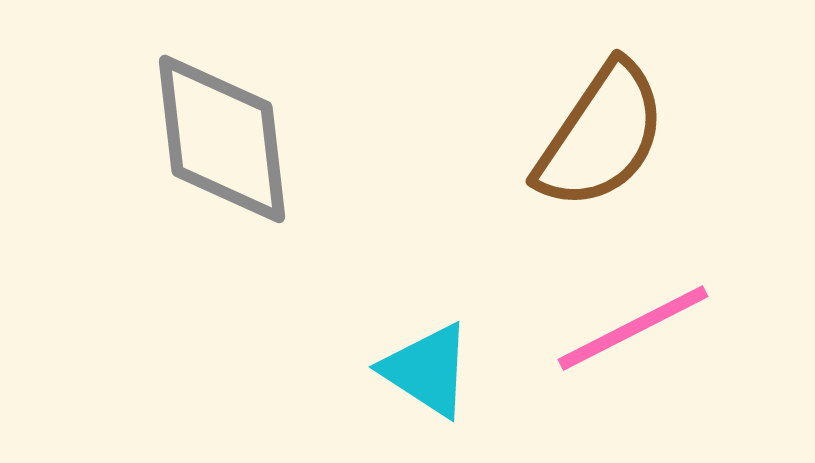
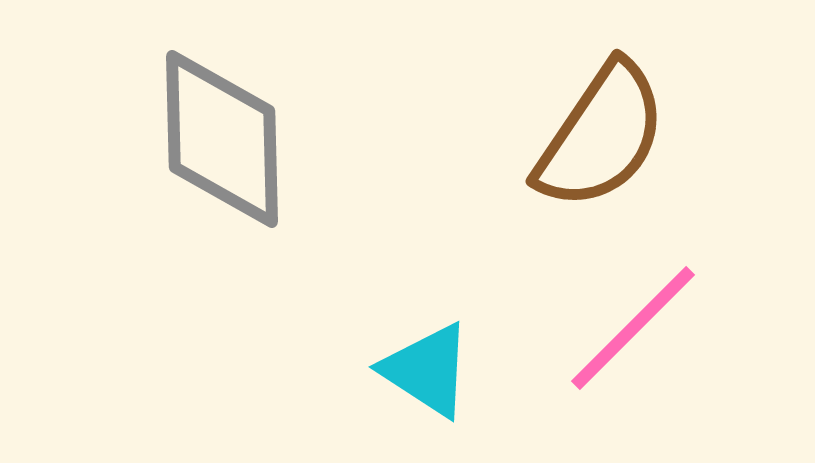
gray diamond: rotated 5 degrees clockwise
pink line: rotated 18 degrees counterclockwise
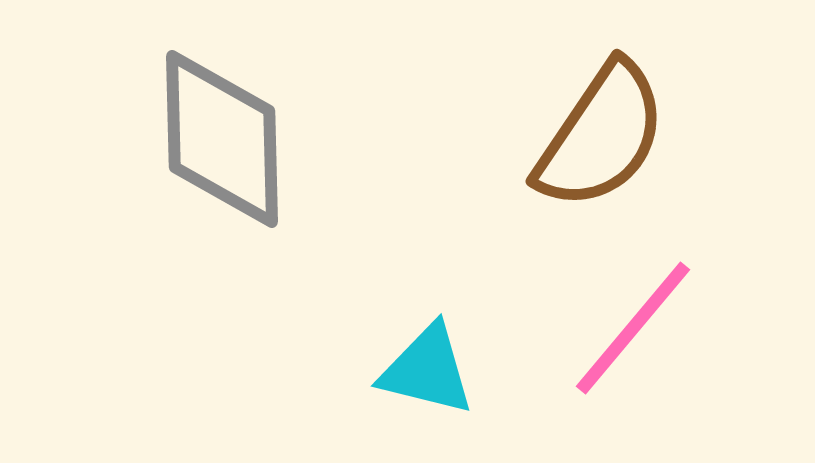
pink line: rotated 5 degrees counterclockwise
cyan triangle: rotated 19 degrees counterclockwise
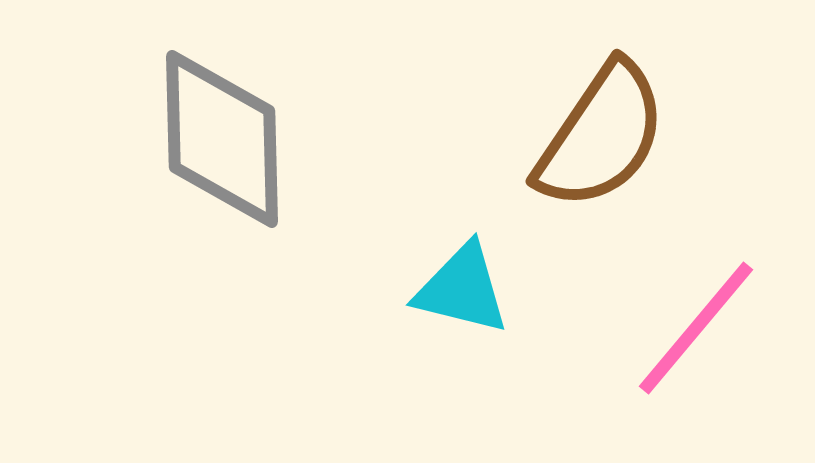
pink line: moved 63 px right
cyan triangle: moved 35 px right, 81 px up
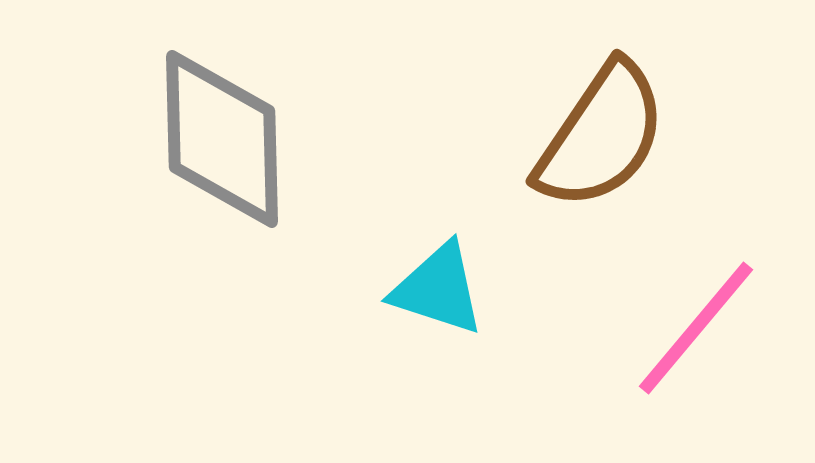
cyan triangle: moved 24 px left; rotated 4 degrees clockwise
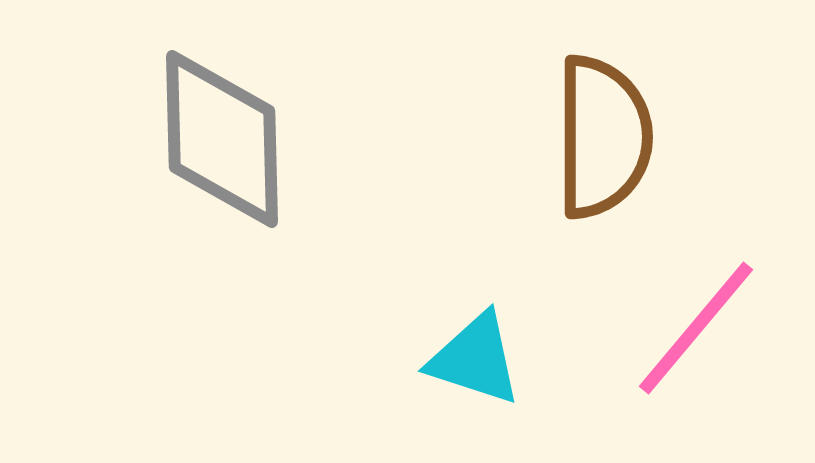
brown semicircle: moved 2 px right, 1 px down; rotated 34 degrees counterclockwise
cyan triangle: moved 37 px right, 70 px down
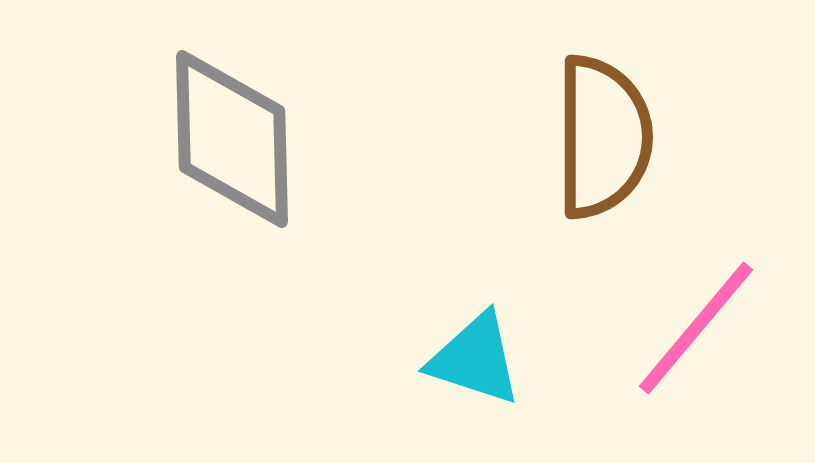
gray diamond: moved 10 px right
